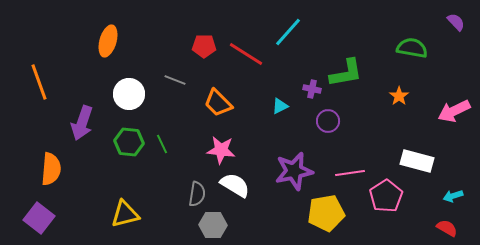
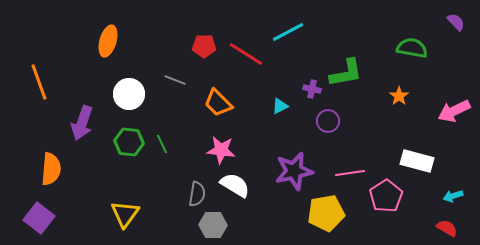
cyan line: rotated 20 degrees clockwise
yellow triangle: rotated 40 degrees counterclockwise
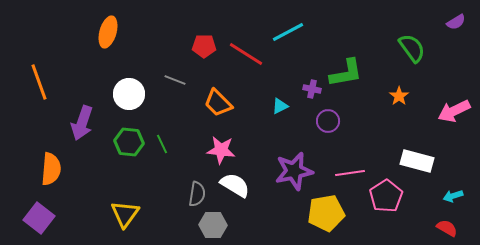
purple semicircle: rotated 102 degrees clockwise
orange ellipse: moved 9 px up
green semicircle: rotated 44 degrees clockwise
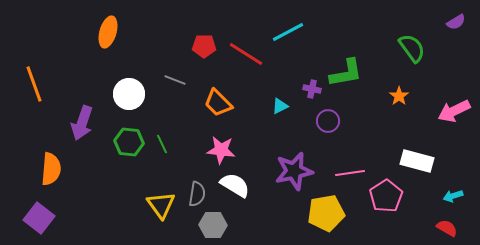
orange line: moved 5 px left, 2 px down
yellow triangle: moved 36 px right, 9 px up; rotated 12 degrees counterclockwise
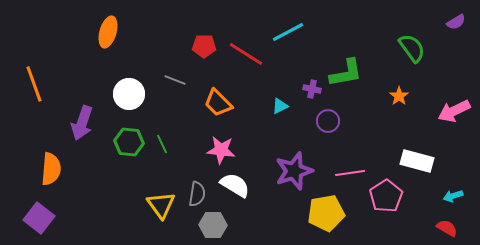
purple star: rotated 6 degrees counterclockwise
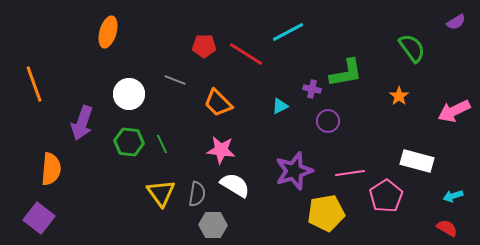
yellow triangle: moved 12 px up
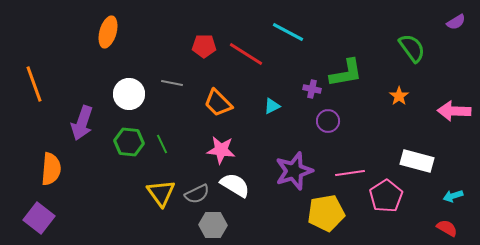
cyan line: rotated 56 degrees clockwise
gray line: moved 3 px left, 3 px down; rotated 10 degrees counterclockwise
cyan triangle: moved 8 px left
pink arrow: rotated 28 degrees clockwise
gray semicircle: rotated 55 degrees clockwise
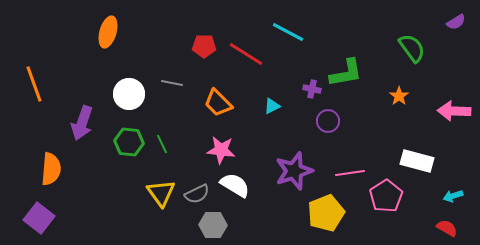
yellow pentagon: rotated 12 degrees counterclockwise
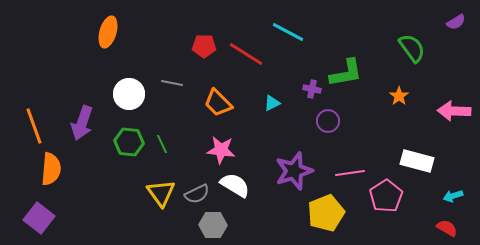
orange line: moved 42 px down
cyan triangle: moved 3 px up
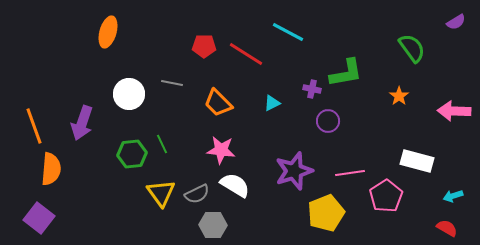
green hexagon: moved 3 px right, 12 px down; rotated 12 degrees counterclockwise
